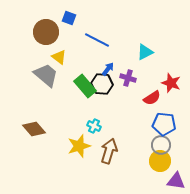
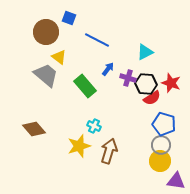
black hexagon: moved 44 px right
blue pentagon: rotated 10 degrees clockwise
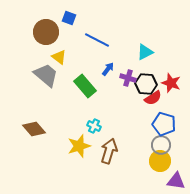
red semicircle: moved 1 px right
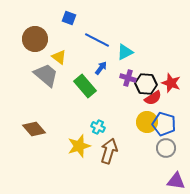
brown circle: moved 11 px left, 7 px down
cyan triangle: moved 20 px left
blue arrow: moved 7 px left, 1 px up
cyan cross: moved 4 px right, 1 px down
gray circle: moved 5 px right, 3 px down
yellow circle: moved 13 px left, 39 px up
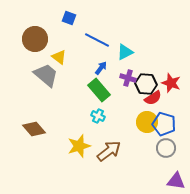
green rectangle: moved 14 px right, 4 px down
cyan cross: moved 11 px up
brown arrow: rotated 35 degrees clockwise
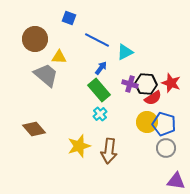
yellow triangle: rotated 35 degrees counterclockwise
purple cross: moved 2 px right, 6 px down
cyan cross: moved 2 px right, 2 px up; rotated 24 degrees clockwise
brown arrow: rotated 135 degrees clockwise
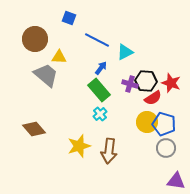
black hexagon: moved 3 px up
